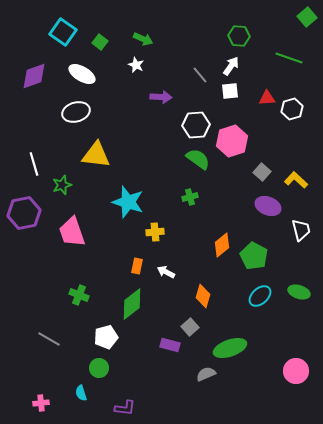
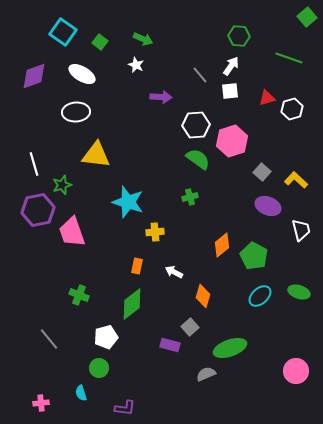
red triangle at (267, 98): rotated 12 degrees counterclockwise
white ellipse at (76, 112): rotated 12 degrees clockwise
purple hexagon at (24, 213): moved 14 px right, 3 px up
white arrow at (166, 272): moved 8 px right
gray line at (49, 339): rotated 20 degrees clockwise
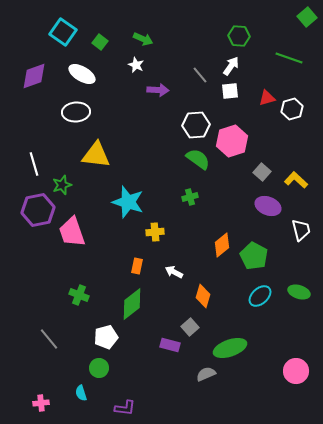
purple arrow at (161, 97): moved 3 px left, 7 px up
